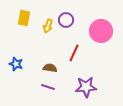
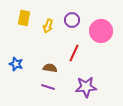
purple circle: moved 6 px right
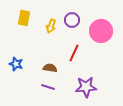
yellow arrow: moved 3 px right
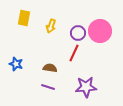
purple circle: moved 6 px right, 13 px down
pink circle: moved 1 px left
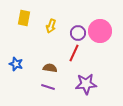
purple star: moved 3 px up
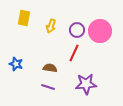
purple circle: moved 1 px left, 3 px up
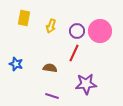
purple circle: moved 1 px down
purple line: moved 4 px right, 9 px down
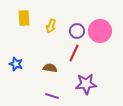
yellow rectangle: rotated 14 degrees counterclockwise
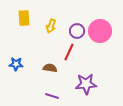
red line: moved 5 px left, 1 px up
blue star: rotated 16 degrees counterclockwise
